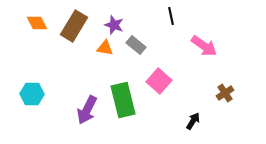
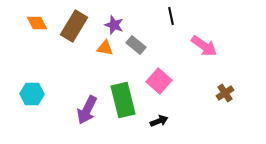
black arrow: moved 34 px left; rotated 36 degrees clockwise
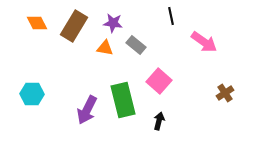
purple star: moved 1 px left, 2 px up; rotated 12 degrees counterclockwise
pink arrow: moved 4 px up
black arrow: rotated 54 degrees counterclockwise
